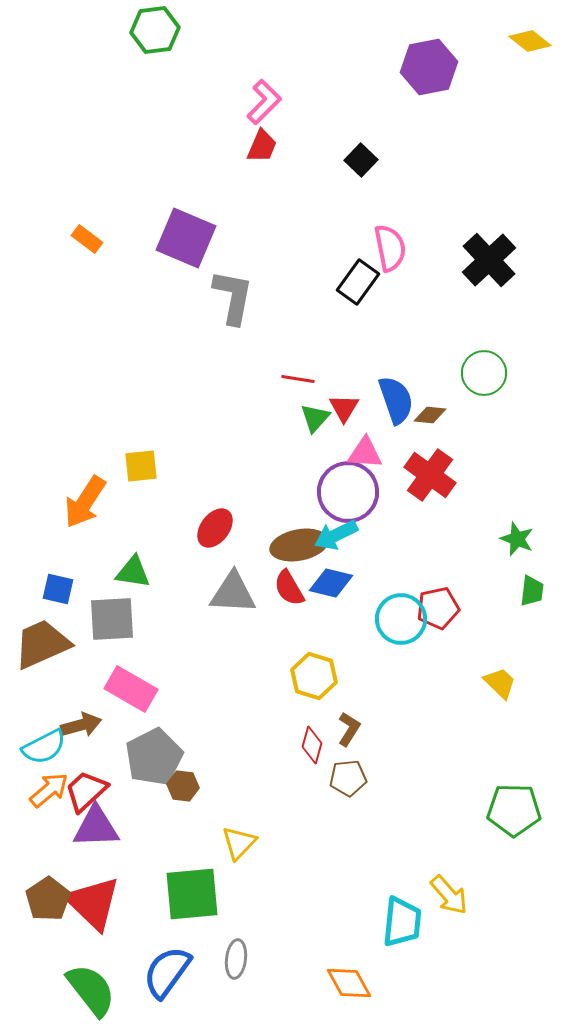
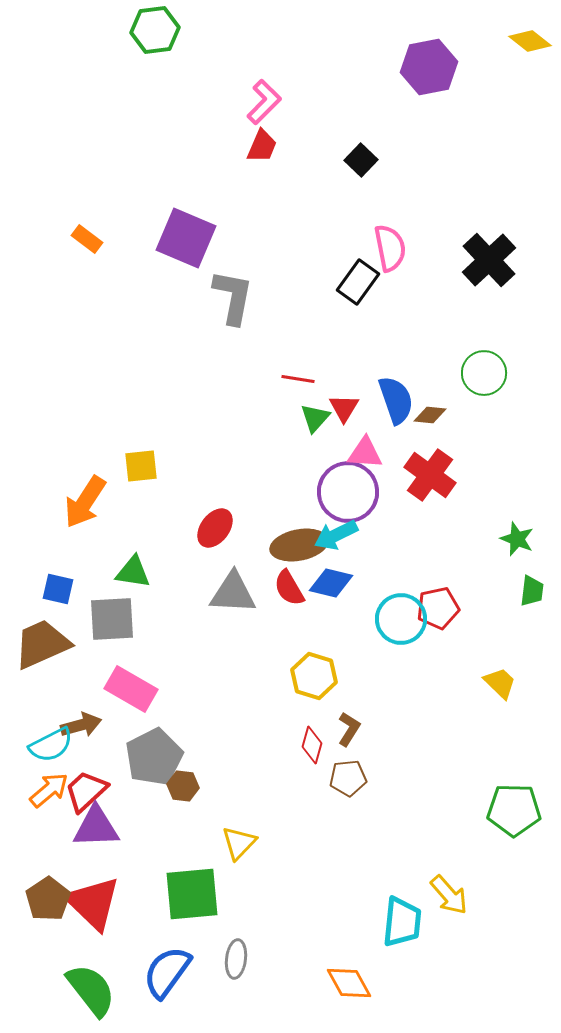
cyan semicircle at (44, 747): moved 7 px right, 2 px up
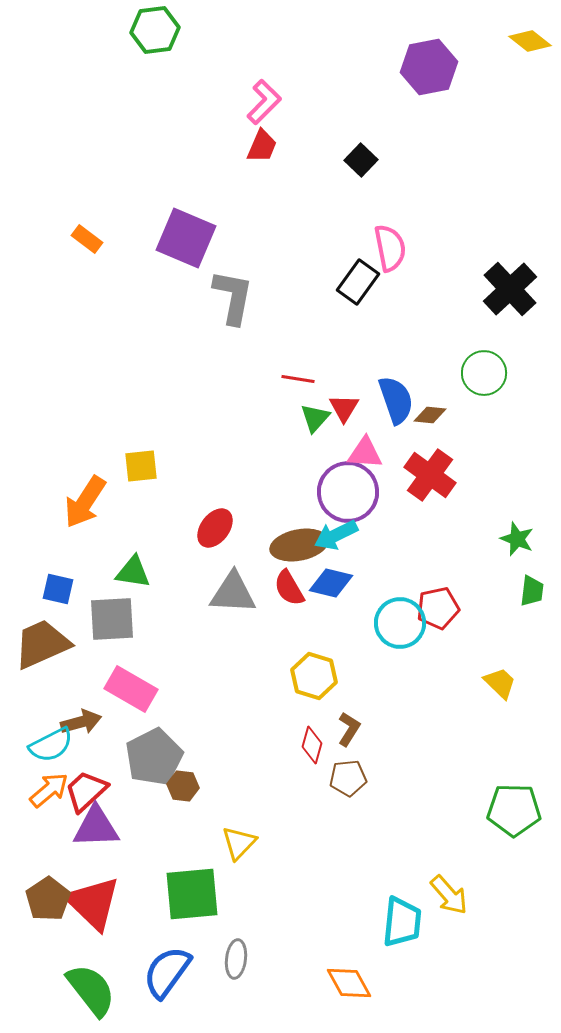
black cross at (489, 260): moved 21 px right, 29 px down
cyan circle at (401, 619): moved 1 px left, 4 px down
brown arrow at (81, 725): moved 3 px up
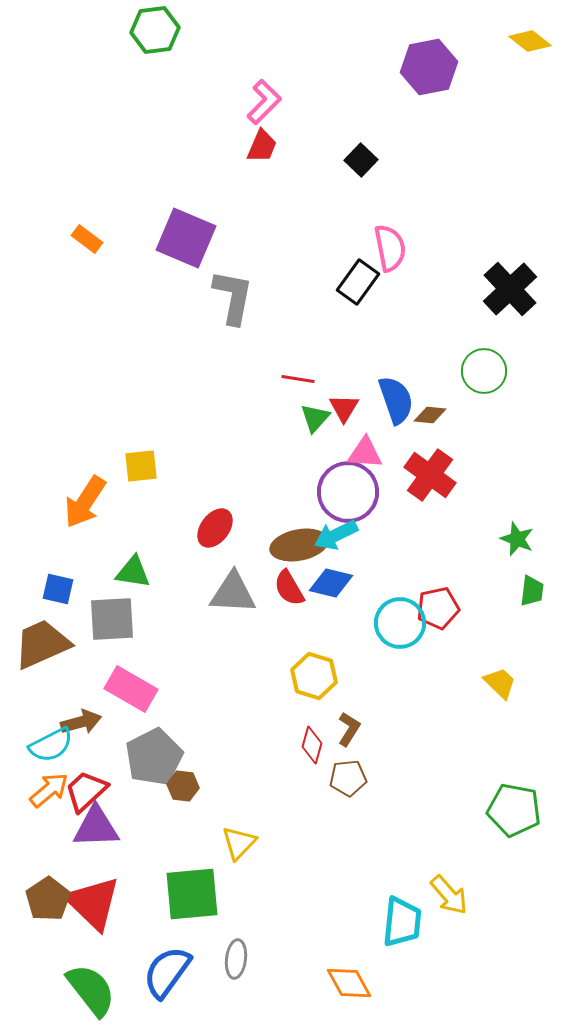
green circle at (484, 373): moved 2 px up
green pentagon at (514, 810): rotated 10 degrees clockwise
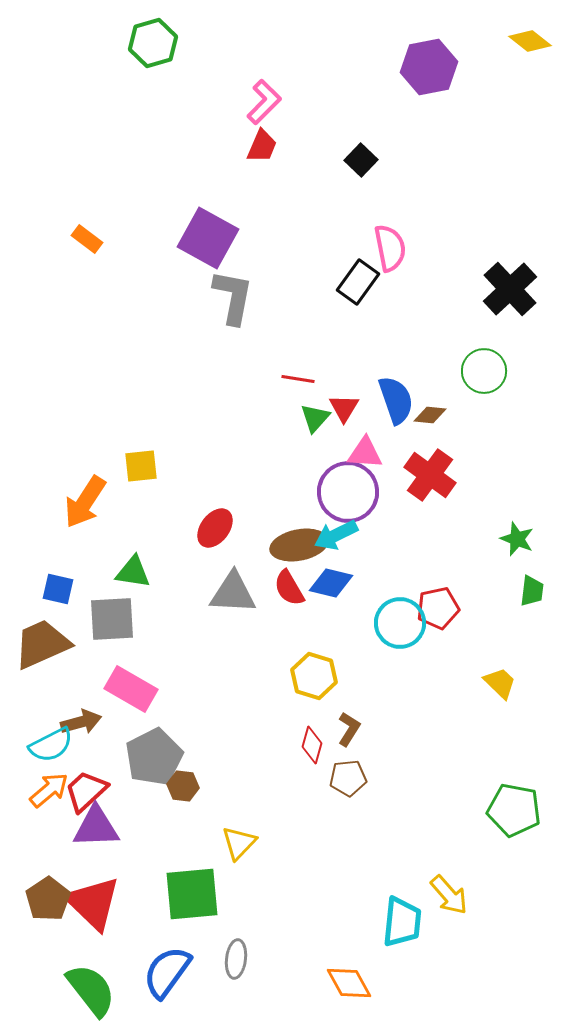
green hexagon at (155, 30): moved 2 px left, 13 px down; rotated 9 degrees counterclockwise
purple square at (186, 238): moved 22 px right; rotated 6 degrees clockwise
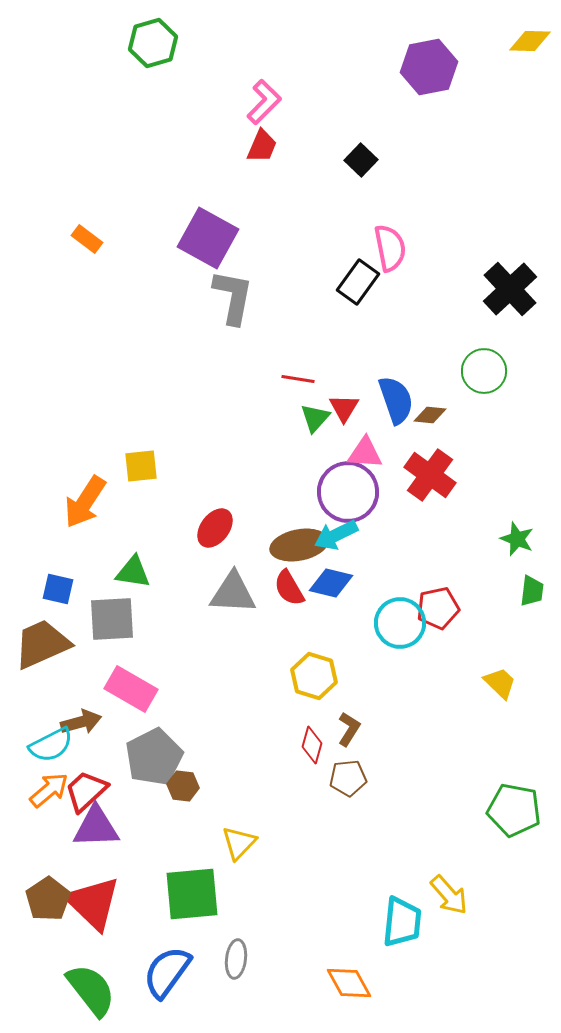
yellow diamond at (530, 41): rotated 36 degrees counterclockwise
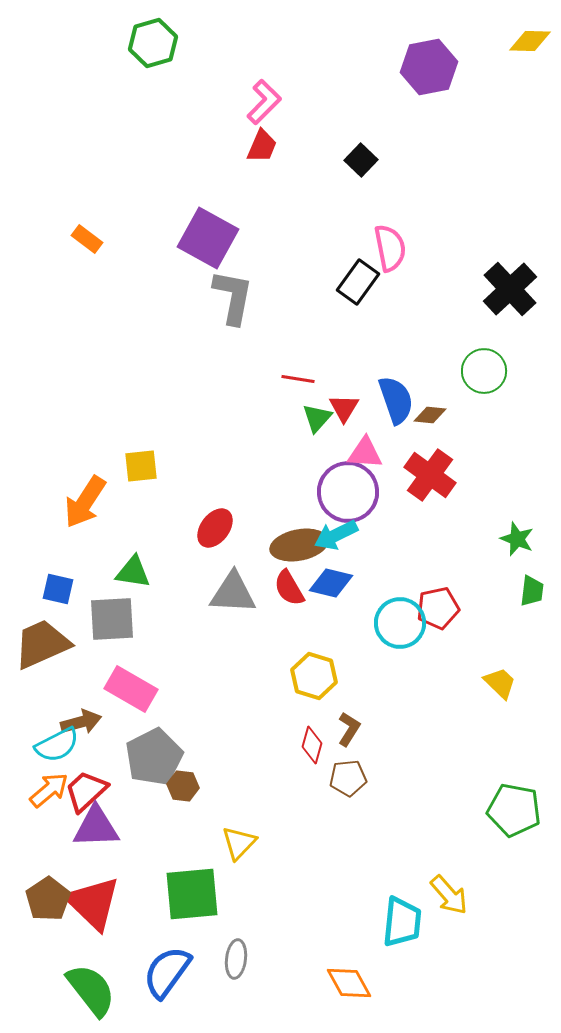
green triangle at (315, 418): moved 2 px right
cyan semicircle at (51, 745): moved 6 px right
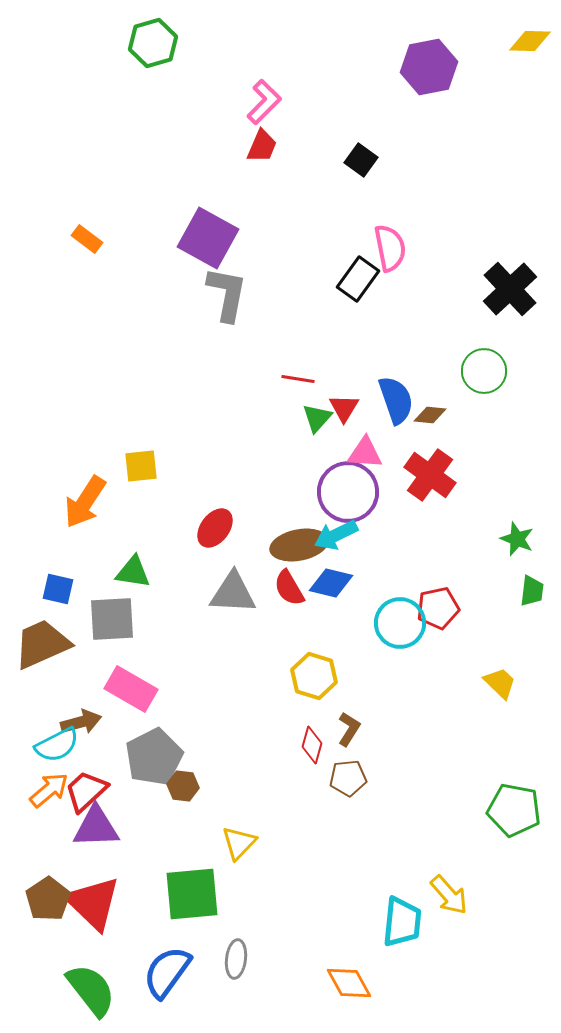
black square at (361, 160): rotated 8 degrees counterclockwise
black rectangle at (358, 282): moved 3 px up
gray L-shape at (233, 297): moved 6 px left, 3 px up
